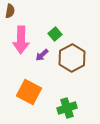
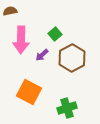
brown semicircle: rotated 112 degrees counterclockwise
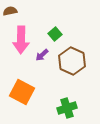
brown hexagon: moved 3 px down; rotated 8 degrees counterclockwise
orange square: moved 7 px left
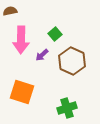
orange square: rotated 10 degrees counterclockwise
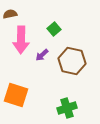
brown semicircle: moved 3 px down
green square: moved 1 px left, 5 px up
brown hexagon: rotated 12 degrees counterclockwise
orange square: moved 6 px left, 3 px down
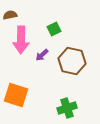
brown semicircle: moved 1 px down
green square: rotated 16 degrees clockwise
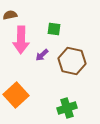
green square: rotated 32 degrees clockwise
orange square: rotated 30 degrees clockwise
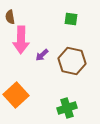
brown semicircle: moved 2 px down; rotated 88 degrees counterclockwise
green square: moved 17 px right, 10 px up
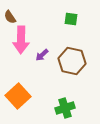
brown semicircle: rotated 24 degrees counterclockwise
orange square: moved 2 px right, 1 px down
green cross: moved 2 px left
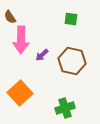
orange square: moved 2 px right, 3 px up
